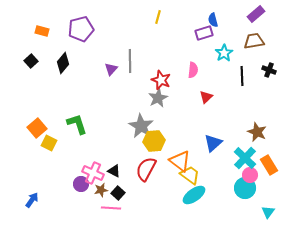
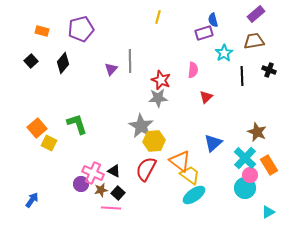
gray star at (158, 98): rotated 24 degrees clockwise
cyan triangle at (268, 212): rotated 24 degrees clockwise
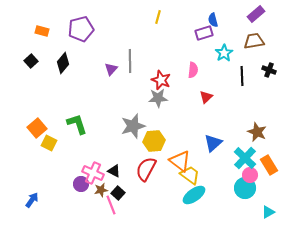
gray star at (141, 126): moved 8 px left; rotated 25 degrees clockwise
pink line at (111, 208): moved 3 px up; rotated 66 degrees clockwise
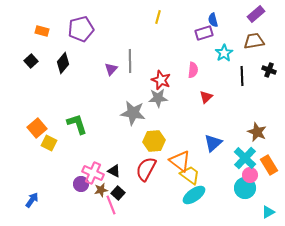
gray star at (133, 126): moved 13 px up; rotated 25 degrees clockwise
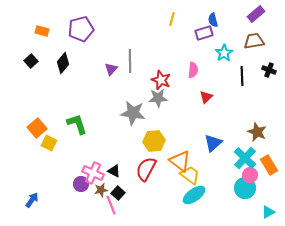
yellow line at (158, 17): moved 14 px right, 2 px down
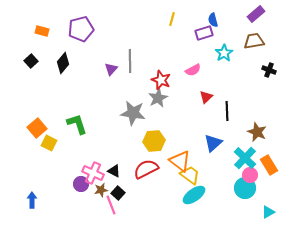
pink semicircle at (193, 70): rotated 56 degrees clockwise
black line at (242, 76): moved 15 px left, 35 px down
gray star at (158, 98): rotated 24 degrees counterclockwise
red semicircle at (146, 169): rotated 35 degrees clockwise
blue arrow at (32, 200): rotated 35 degrees counterclockwise
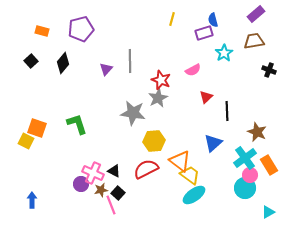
purple triangle at (111, 69): moved 5 px left
orange square at (37, 128): rotated 30 degrees counterclockwise
yellow square at (49, 143): moved 23 px left, 2 px up
cyan cross at (245, 158): rotated 10 degrees clockwise
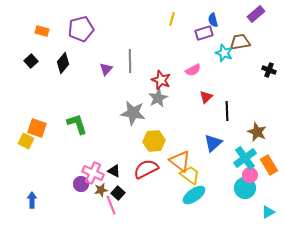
brown trapezoid at (254, 41): moved 14 px left, 1 px down
cyan star at (224, 53): rotated 18 degrees counterclockwise
